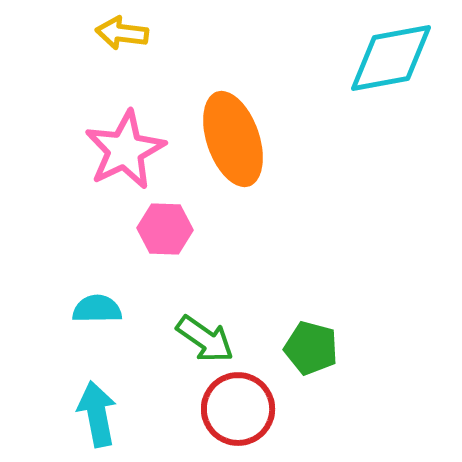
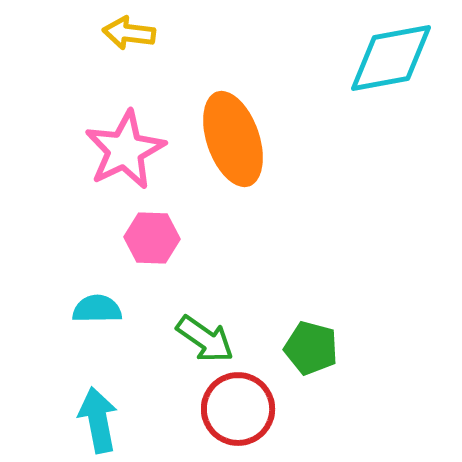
yellow arrow: moved 7 px right
pink hexagon: moved 13 px left, 9 px down
cyan arrow: moved 1 px right, 6 px down
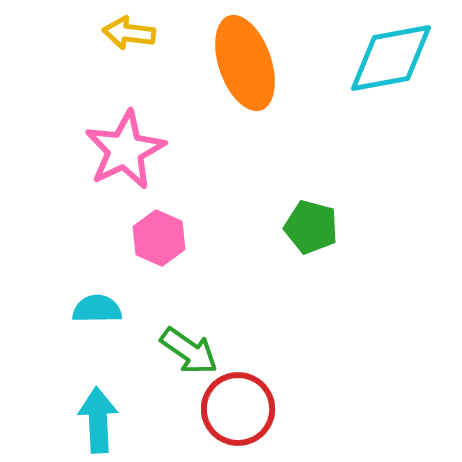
orange ellipse: moved 12 px right, 76 px up
pink hexagon: moved 7 px right; rotated 22 degrees clockwise
green arrow: moved 16 px left, 12 px down
green pentagon: moved 121 px up
cyan arrow: rotated 8 degrees clockwise
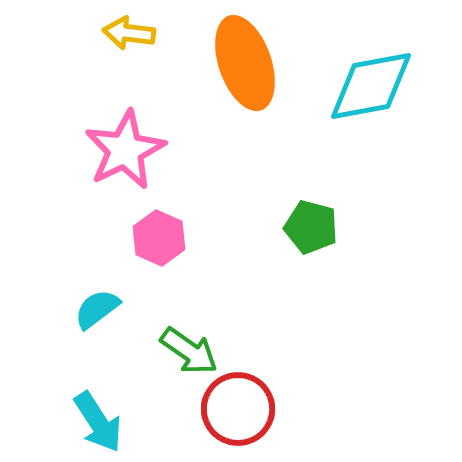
cyan diamond: moved 20 px left, 28 px down
cyan semicircle: rotated 36 degrees counterclockwise
cyan arrow: moved 2 px down; rotated 150 degrees clockwise
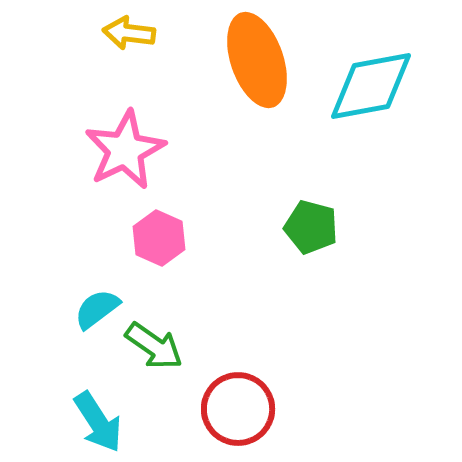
orange ellipse: moved 12 px right, 3 px up
green arrow: moved 35 px left, 5 px up
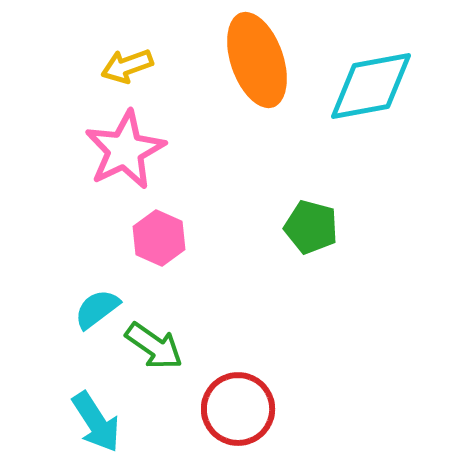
yellow arrow: moved 2 px left, 33 px down; rotated 27 degrees counterclockwise
cyan arrow: moved 2 px left
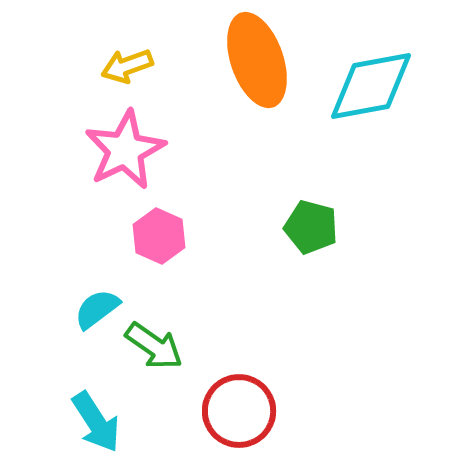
pink hexagon: moved 2 px up
red circle: moved 1 px right, 2 px down
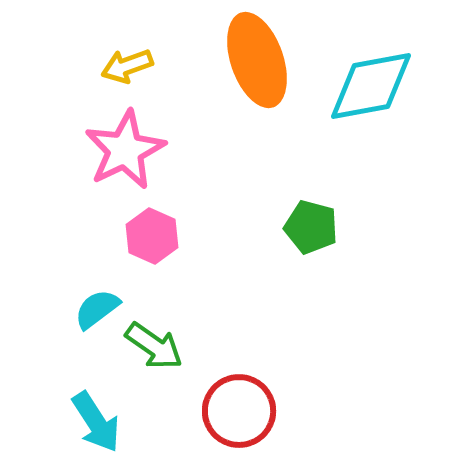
pink hexagon: moved 7 px left
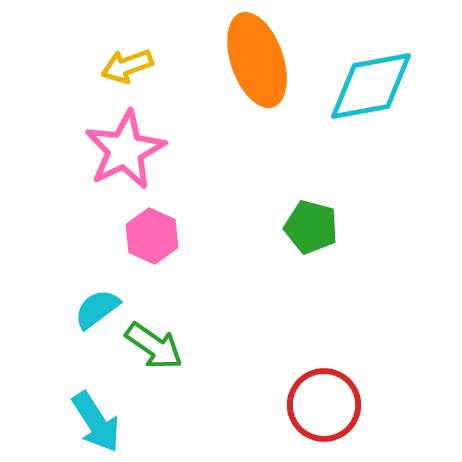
red circle: moved 85 px right, 6 px up
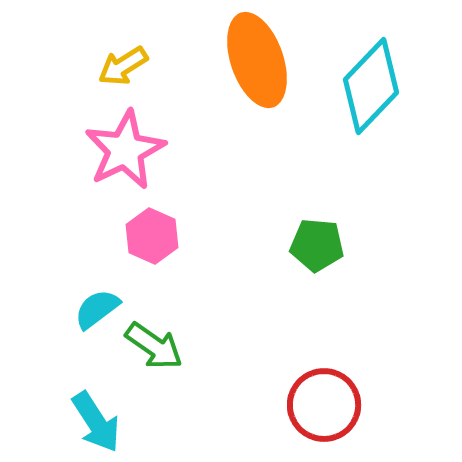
yellow arrow: moved 4 px left; rotated 12 degrees counterclockwise
cyan diamond: rotated 36 degrees counterclockwise
green pentagon: moved 6 px right, 18 px down; rotated 10 degrees counterclockwise
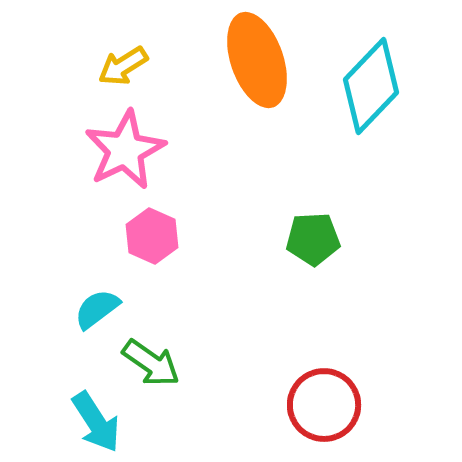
green pentagon: moved 4 px left, 6 px up; rotated 8 degrees counterclockwise
green arrow: moved 3 px left, 17 px down
